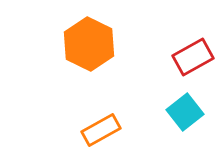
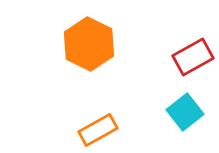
orange rectangle: moved 3 px left
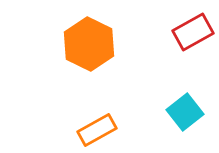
red rectangle: moved 25 px up
orange rectangle: moved 1 px left
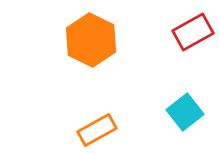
orange hexagon: moved 2 px right, 4 px up
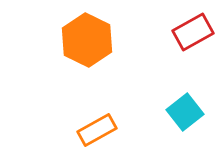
orange hexagon: moved 4 px left
